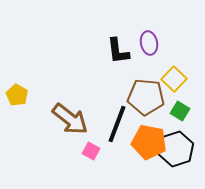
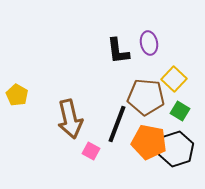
brown arrow: rotated 39 degrees clockwise
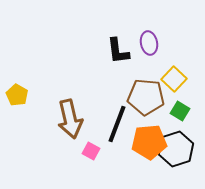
orange pentagon: rotated 16 degrees counterclockwise
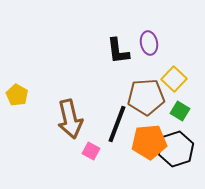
brown pentagon: rotated 9 degrees counterclockwise
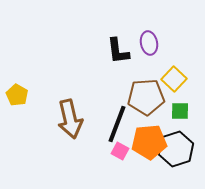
green square: rotated 30 degrees counterclockwise
pink square: moved 29 px right
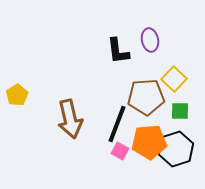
purple ellipse: moved 1 px right, 3 px up
yellow pentagon: rotated 10 degrees clockwise
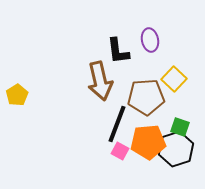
green square: moved 16 px down; rotated 18 degrees clockwise
brown arrow: moved 30 px right, 38 px up
orange pentagon: moved 1 px left
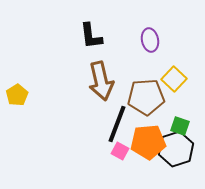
black L-shape: moved 27 px left, 15 px up
brown arrow: moved 1 px right
green square: moved 1 px up
